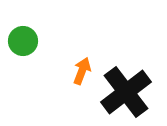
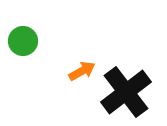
orange arrow: rotated 40 degrees clockwise
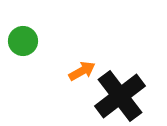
black cross: moved 6 px left, 4 px down
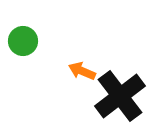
orange arrow: rotated 128 degrees counterclockwise
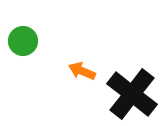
black cross: moved 12 px right, 2 px up; rotated 15 degrees counterclockwise
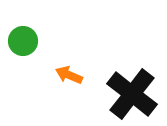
orange arrow: moved 13 px left, 4 px down
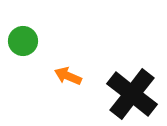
orange arrow: moved 1 px left, 1 px down
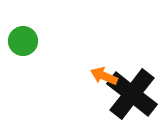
orange arrow: moved 36 px right
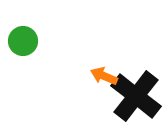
black cross: moved 4 px right, 2 px down
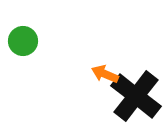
orange arrow: moved 1 px right, 2 px up
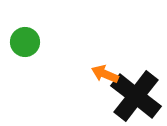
green circle: moved 2 px right, 1 px down
